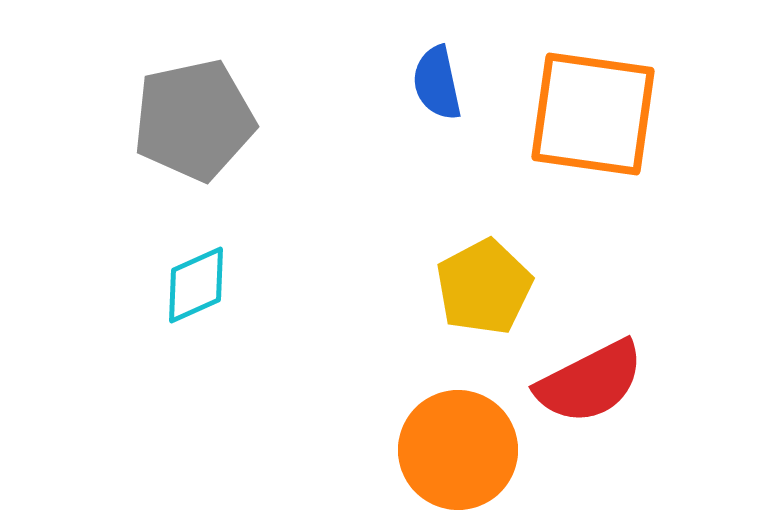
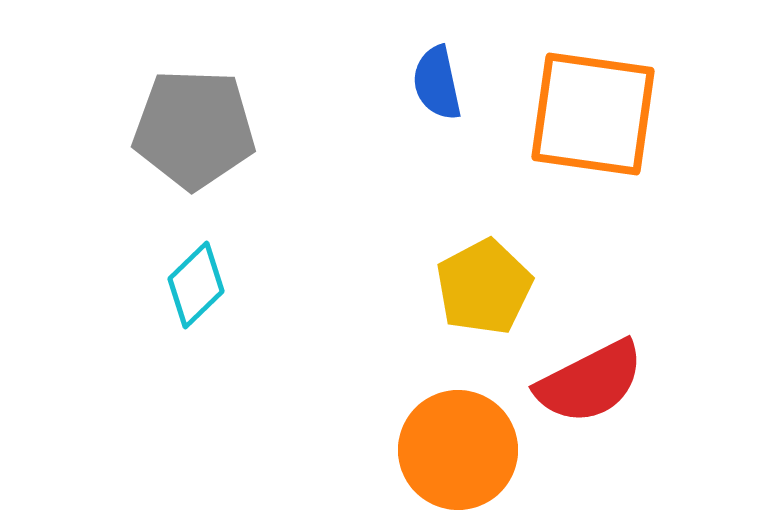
gray pentagon: moved 9 px down; rotated 14 degrees clockwise
cyan diamond: rotated 20 degrees counterclockwise
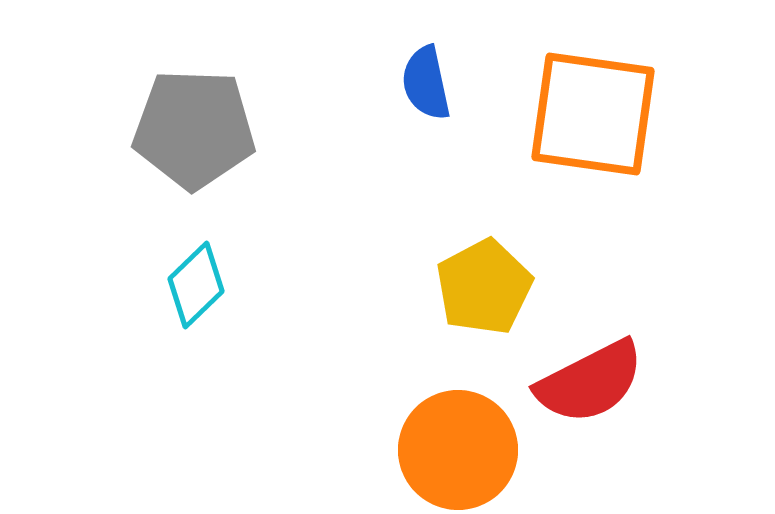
blue semicircle: moved 11 px left
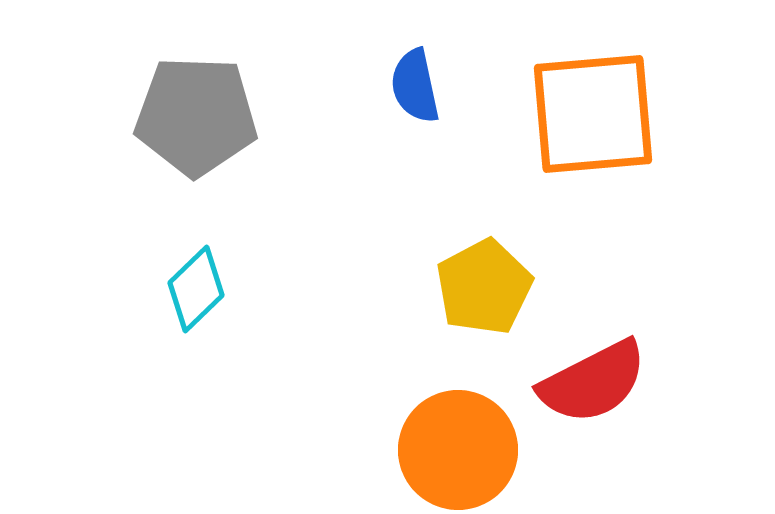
blue semicircle: moved 11 px left, 3 px down
orange square: rotated 13 degrees counterclockwise
gray pentagon: moved 2 px right, 13 px up
cyan diamond: moved 4 px down
red semicircle: moved 3 px right
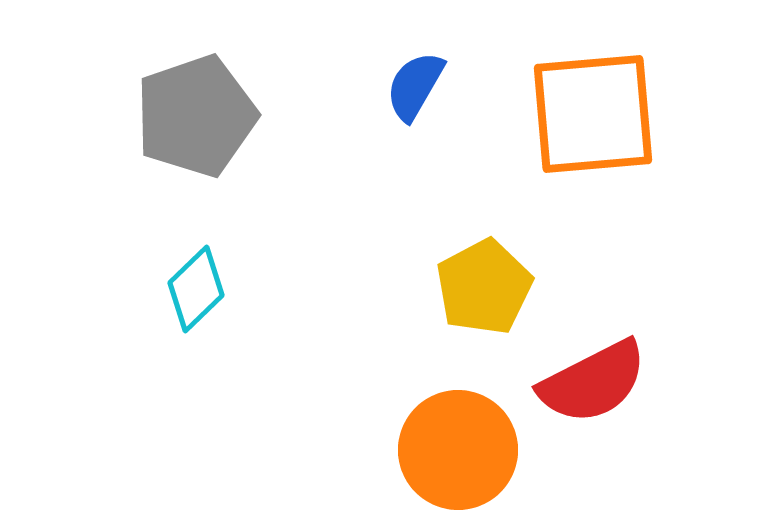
blue semicircle: rotated 42 degrees clockwise
gray pentagon: rotated 21 degrees counterclockwise
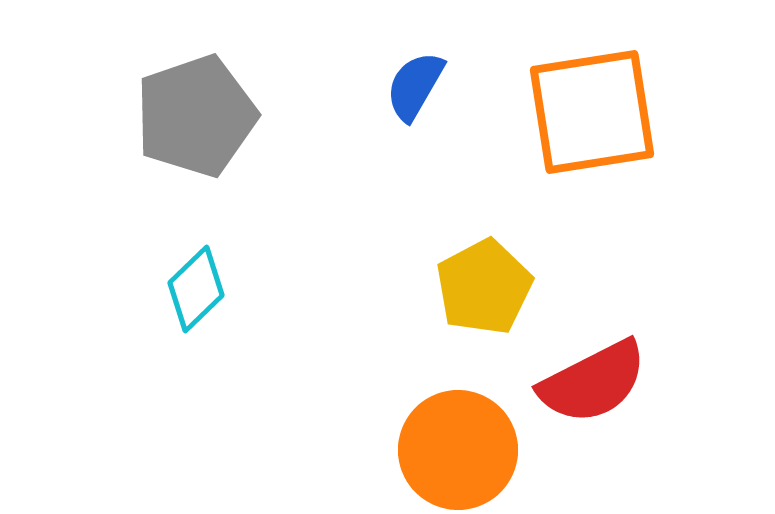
orange square: moved 1 px left, 2 px up; rotated 4 degrees counterclockwise
